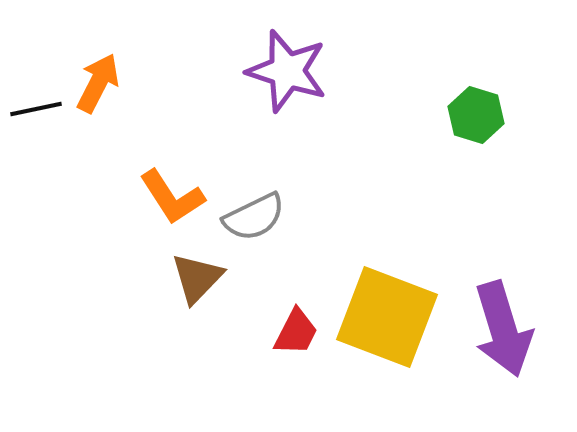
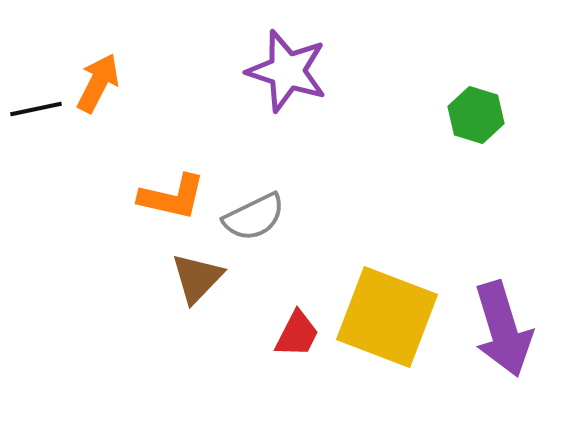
orange L-shape: rotated 44 degrees counterclockwise
red trapezoid: moved 1 px right, 2 px down
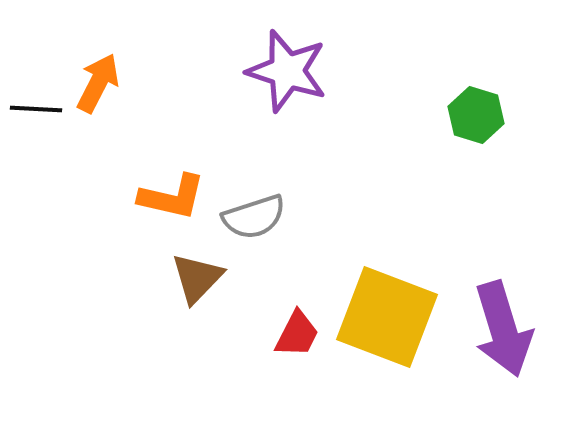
black line: rotated 15 degrees clockwise
gray semicircle: rotated 8 degrees clockwise
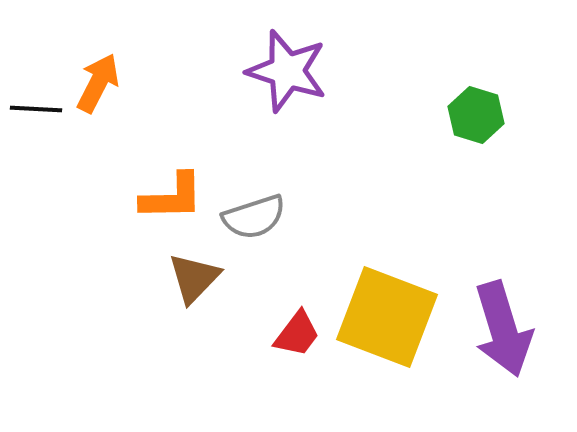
orange L-shape: rotated 14 degrees counterclockwise
brown triangle: moved 3 px left
red trapezoid: rotated 10 degrees clockwise
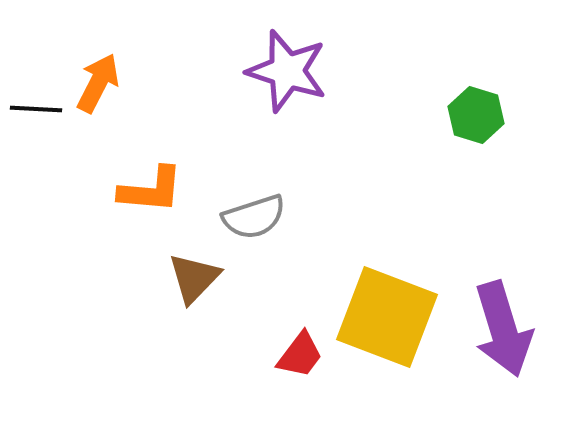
orange L-shape: moved 21 px left, 7 px up; rotated 6 degrees clockwise
red trapezoid: moved 3 px right, 21 px down
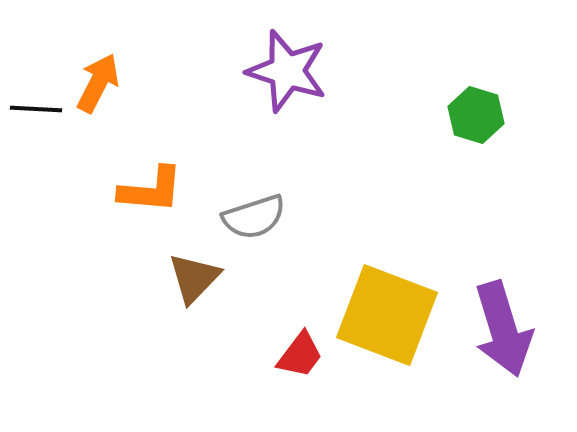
yellow square: moved 2 px up
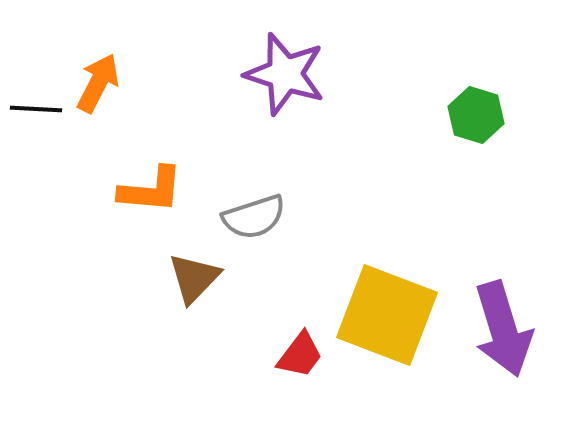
purple star: moved 2 px left, 3 px down
